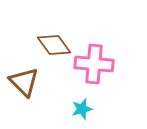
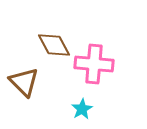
brown diamond: rotated 8 degrees clockwise
cyan star: rotated 15 degrees counterclockwise
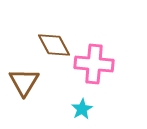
brown triangle: rotated 16 degrees clockwise
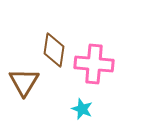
brown diamond: moved 5 px down; rotated 36 degrees clockwise
cyan star: rotated 20 degrees counterclockwise
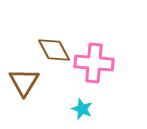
brown diamond: rotated 36 degrees counterclockwise
pink cross: moved 1 px up
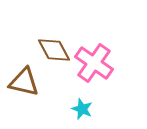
pink cross: rotated 30 degrees clockwise
brown triangle: rotated 48 degrees counterclockwise
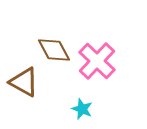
pink cross: moved 3 px right, 2 px up; rotated 9 degrees clockwise
brown triangle: rotated 16 degrees clockwise
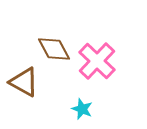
brown diamond: moved 1 px up
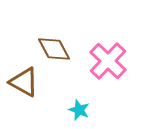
pink cross: moved 11 px right
cyan star: moved 3 px left, 1 px down
